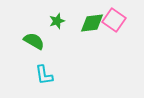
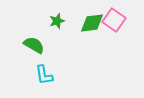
green semicircle: moved 4 px down
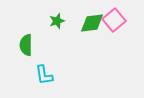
pink square: rotated 15 degrees clockwise
green semicircle: moved 8 px left; rotated 120 degrees counterclockwise
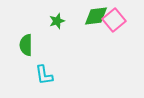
green diamond: moved 4 px right, 7 px up
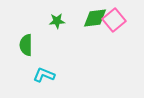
green diamond: moved 1 px left, 2 px down
green star: rotated 14 degrees clockwise
cyan L-shape: rotated 120 degrees clockwise
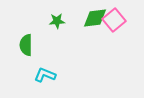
cyan L-shape: moved 1 px right
